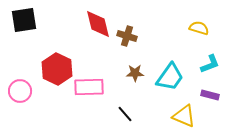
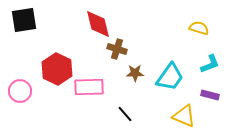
brown cross: moved 10 px left, 13 px down
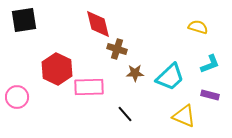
yellow semicircle: moved 1 px left, 1 px up
cyan trapezoid: rotated 12 degrees clockwise
pink circle: moved 3 px left, 6 px down
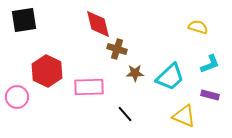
red hexagon: moved 10 px left, 2 px down
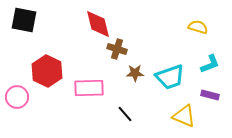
black square: rotated 20 degrees clockwise
cyan trapezoid: rotated 24 degrees clockwise
pink rectangle: moved 1 px down
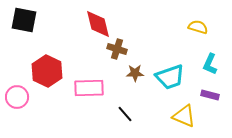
cyan L-shape: rotated 135 degrees clockwise
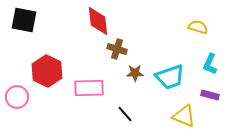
red diamond: moved 3 px up; rotated 8 degrees clockwise
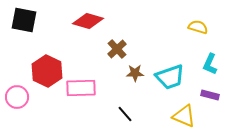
red diamond: moved 10 px left; rotated 68 degrees counterclockwise
brown cross: rotated 30 degrees clockwise
pink rectangle: moved 8 px left
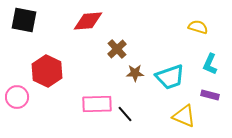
red diamond: rotated 20 degrees counterclockwise
pink rectangle: moved 16 px right, 16 px down
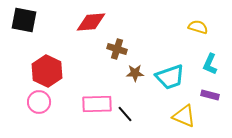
red diamond: moved 3 px right, 1 px down
brown cross: rotated 30 degrees counterclockwise
pink circle: moved 22 px right, 5 px down
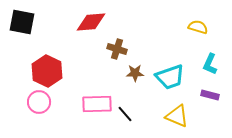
black square: moved 2 px left, 2 px down
yellow triangle: moved 7 px left
